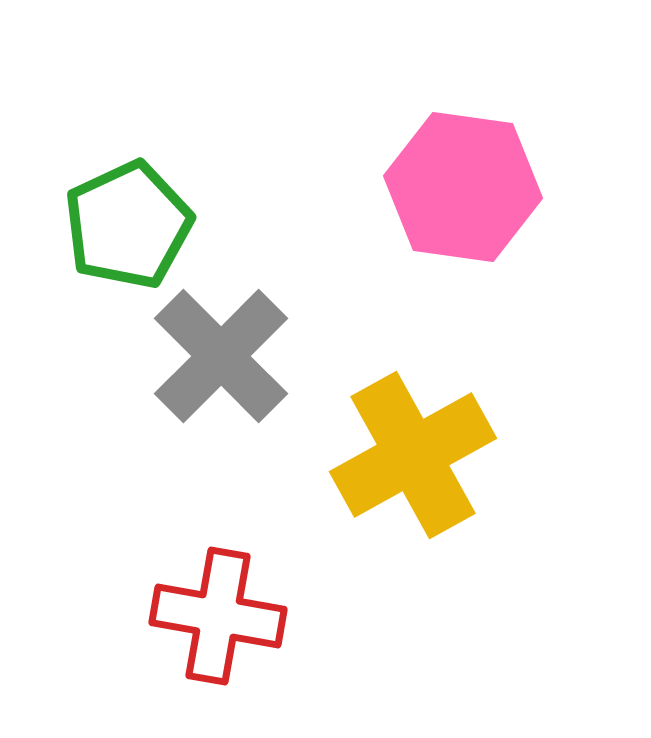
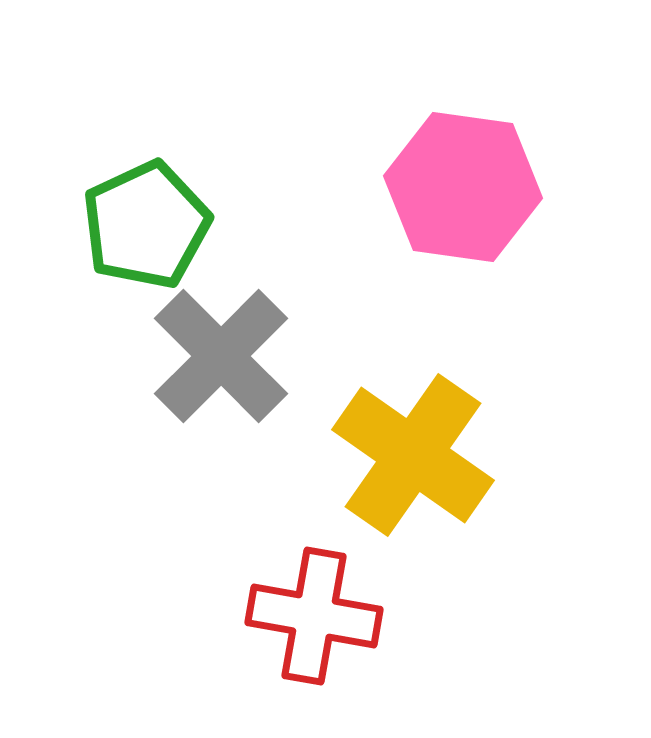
green pentagon: moved 18 px right
yellow cross: rotated 26 degrees counterclockwise
red cross: moved 96 px right
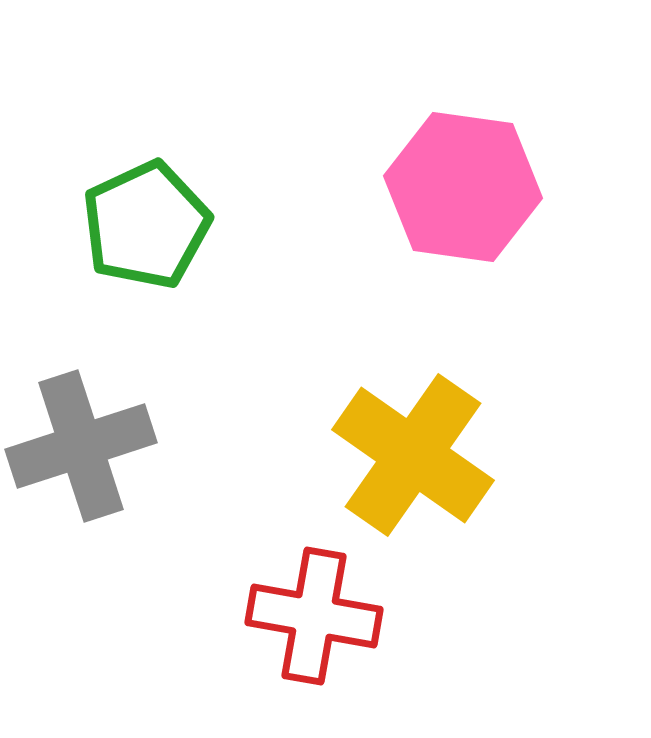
gray cross: moved 140 px left, 90 px down; rotated 27 degrees clockwise
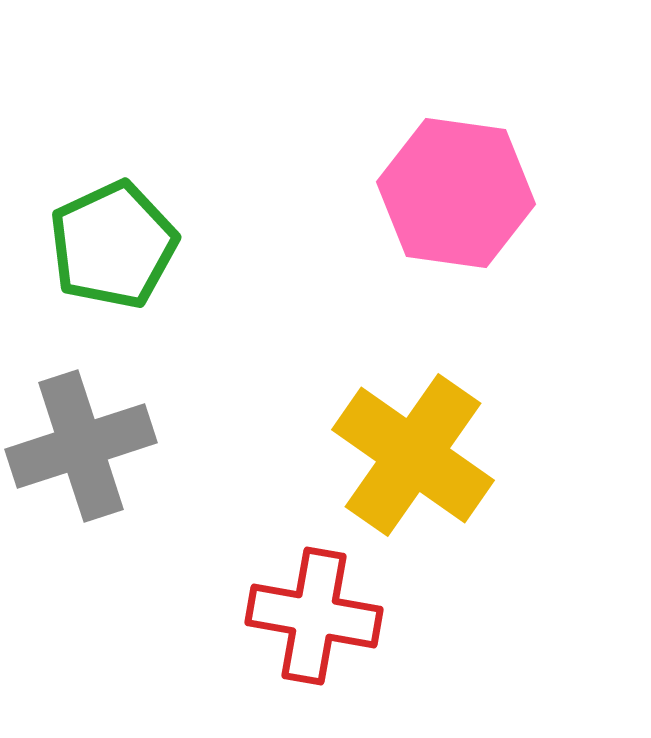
pink hexagon: moved 7 px left, 6 px down
green pentagon: moved 33 px left, 20 px down
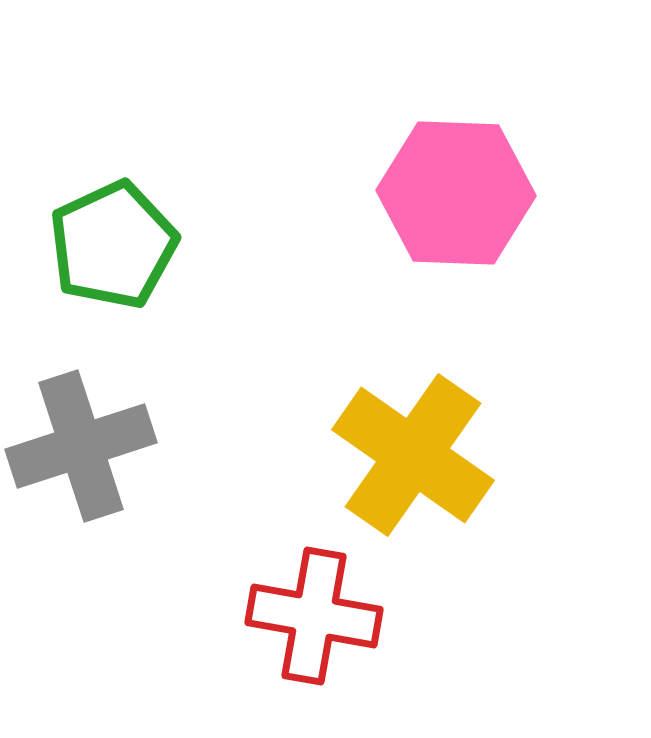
pink hexagon: rotated 6 degrees counterclockwise
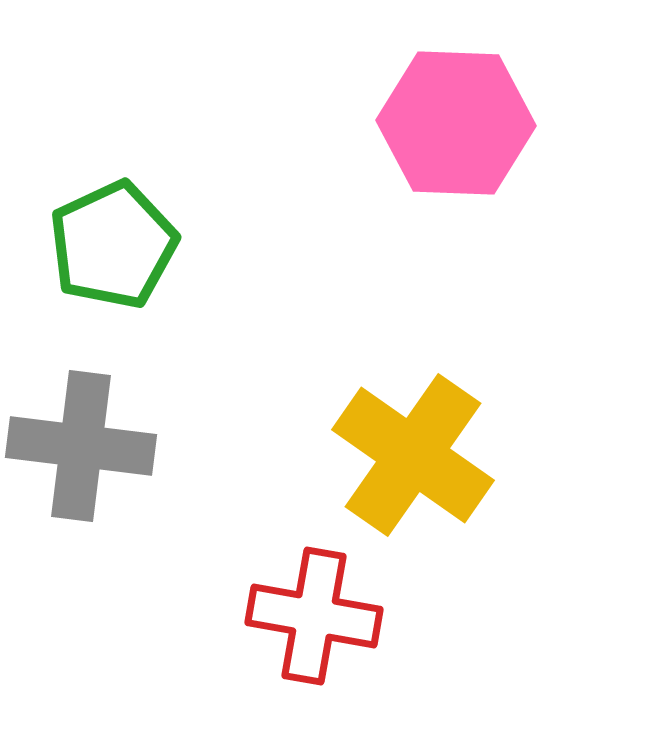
pink hexagon: moved 70 px up
gray cross: rotated 25 degrees clockwise
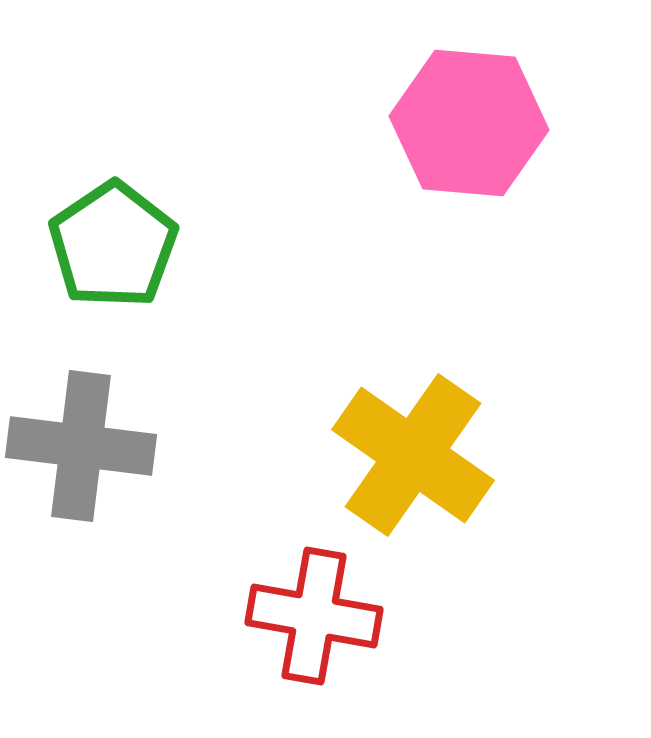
pink hexagon: moved 13 px right; rotated 3 degrees clockwise
green pentagon: rotated 9 degrees counterclockwise
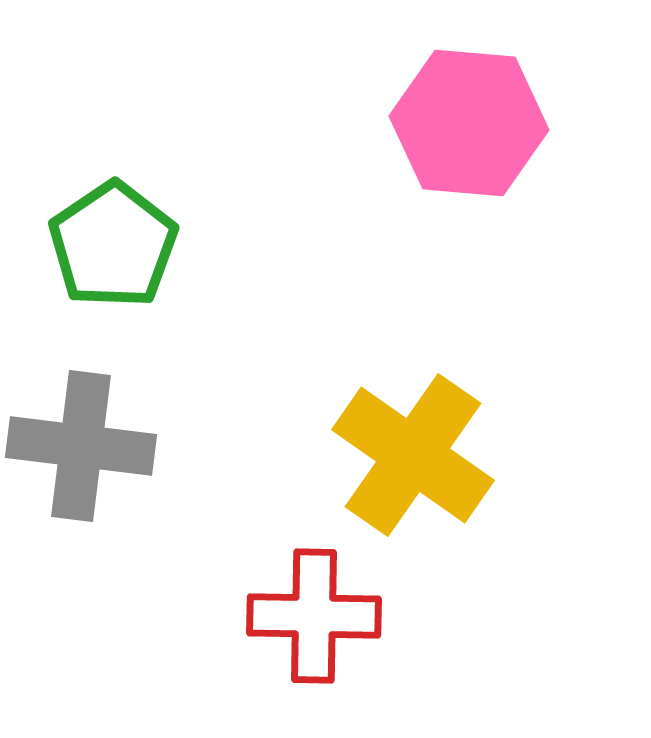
red cross: rotated 9 degrees counterclockwise
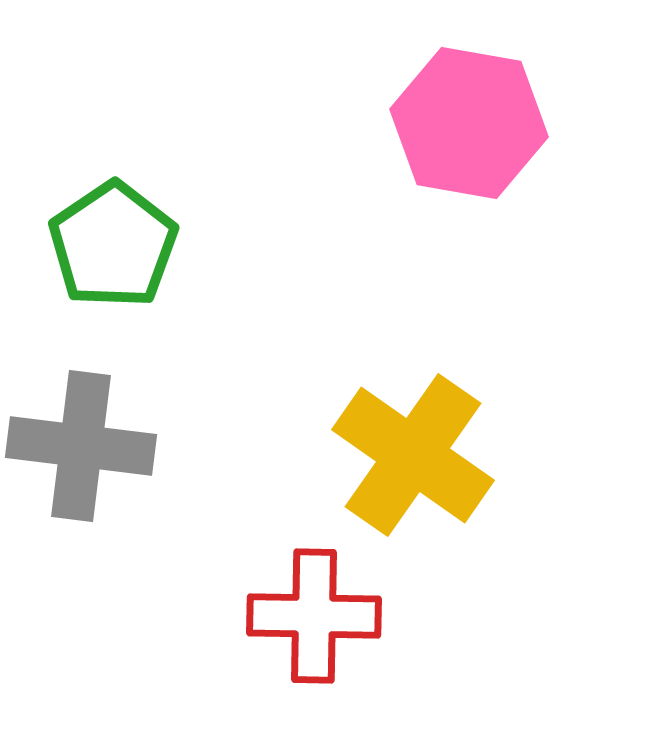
pink hexagon: rotated 5 degrees clockwise
